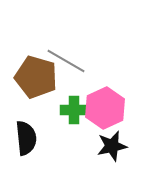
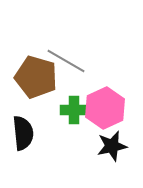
black semicircle: moved 3 px left, 5 px up
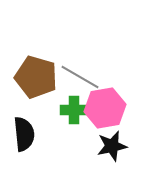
gray line: moved 14 px right, 16 px down
pink hexagon: rotated 15 degrees clockwise
black semicircle: moved 1 px right, 1 px down
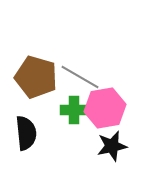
black semicircle: moved 2 px right, 1 px up
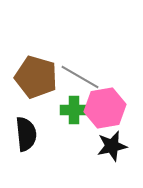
black semicircle: moved 1 px down
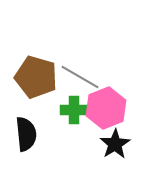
pink hexagon: moved 1 px right; rotated 12 degrees counterclockwise
black star: moved 3 px right, 2 px up; rotated 20 degrees counterclockwise
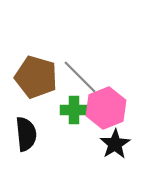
gray line: rotated 15 degrees clockwise
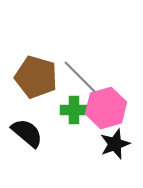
pink hexagon: rotated 6 degrees clockwise
black semicircle: moved 1 px right, 1 px up; rotated 44 degrees counterclockwise
black star: rotated 12 degrees clockwise
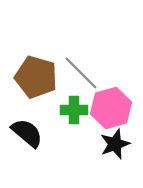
gray line: moved 1 px right, 4 px up
pink hexagon: moved 5 px right
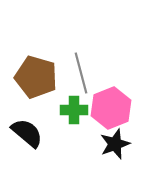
gray line: rotated 30 degrees clockwise
pink hexagon: rotated 6 degrees counterclockwise
